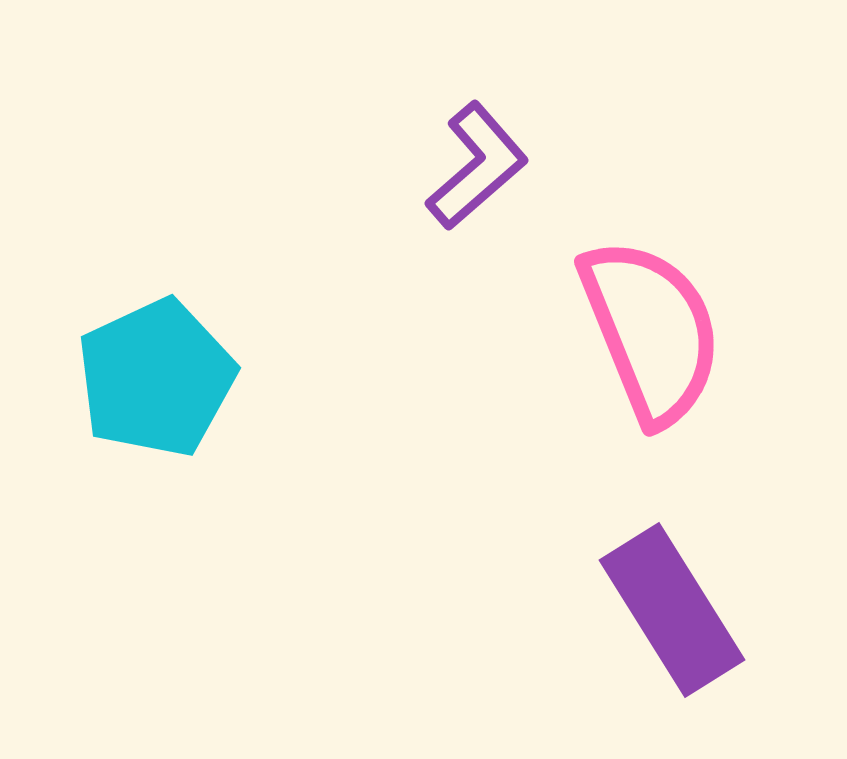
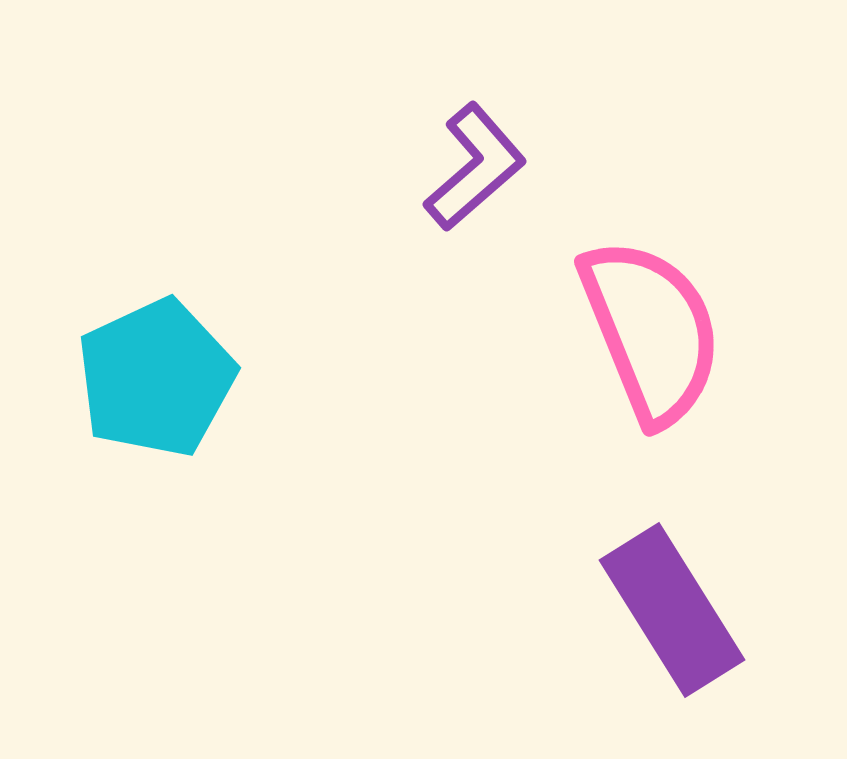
purple L-shape: moved 2 px left, 1 px down
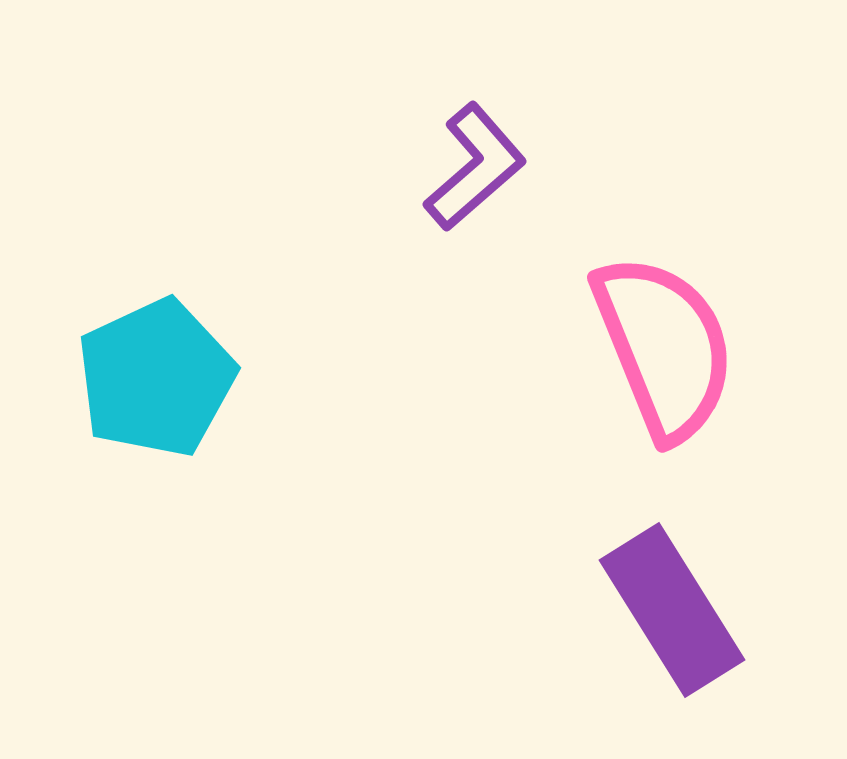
pink semicircle: moved 13 px right, 16 px down
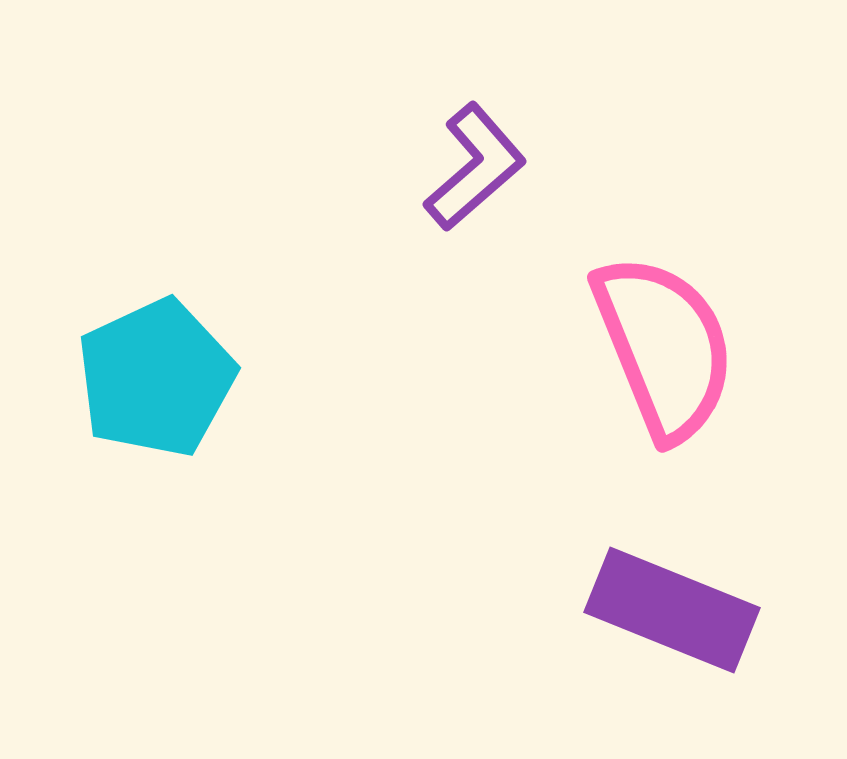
purple rectangle: rotated 36 degrees counterclockwise
